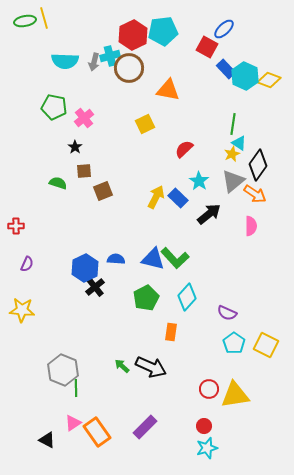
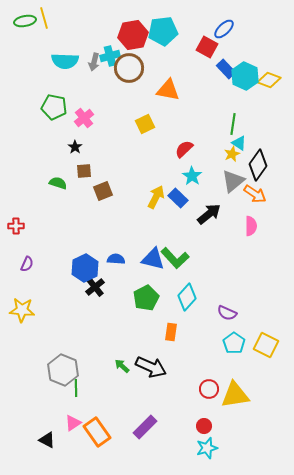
red hexagon at (133, 35): rotated 16 degrees clockwise
cyan star at (199, 181): moved 7 px left, 5 px up
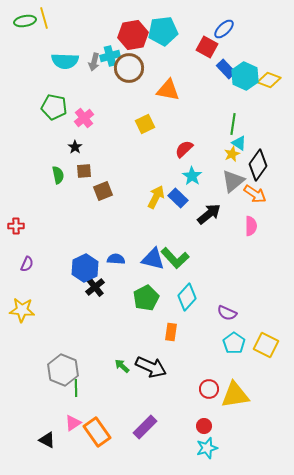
green semicircle at (58, 183): moved 8 px up; rotated 60 degrees clockwise
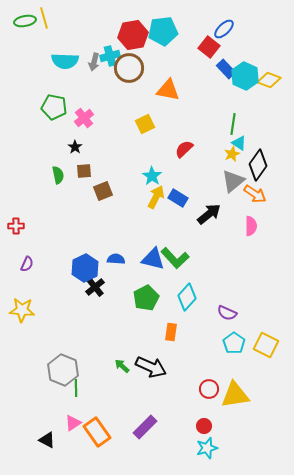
red square at (207, 47): moved 2 px right; rotated 10 degrees clockwise
cyan star at (192, 176): moved 40 px left
blue rectangle at (178, 198): rotated 12 degrees counterclockwise
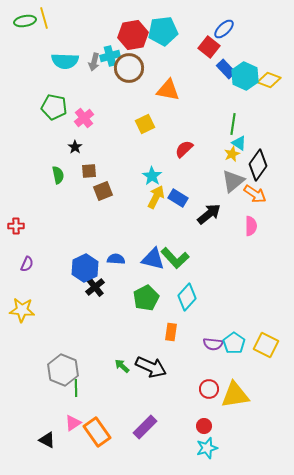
brown square at (84, 171): moved 5 px right
purple semicircle at (227, 313): moved 14 px left, 31 px down; rotated 18 degrees counterclockwise
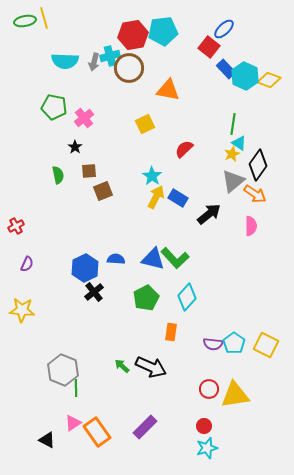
red cross at (16, 226): rotated 28 degrees counterclockwise
black cross at (95, 287): moved 1 px left, 5 px down
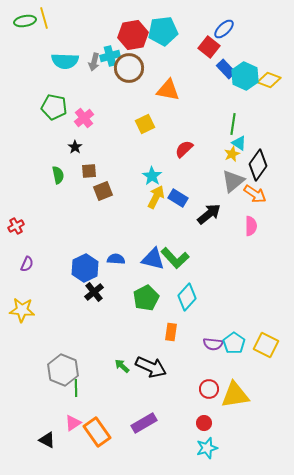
red circle at (204, 426): moved 3 px up
purple rectangle at (145, 427): moved 1 px left, 4 px up; rotated 15 degrees clockwise
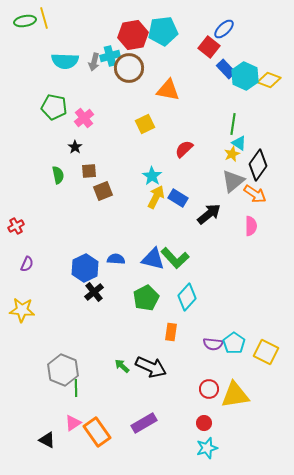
yellow square at (266, 345): moved 7 px down
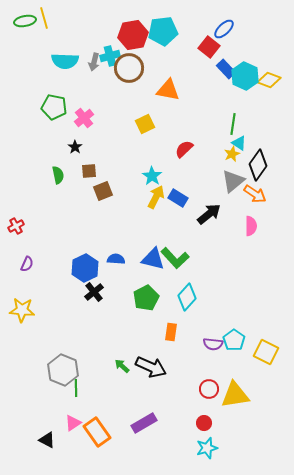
cyan pentagon at (234, 343): moved 3 px up
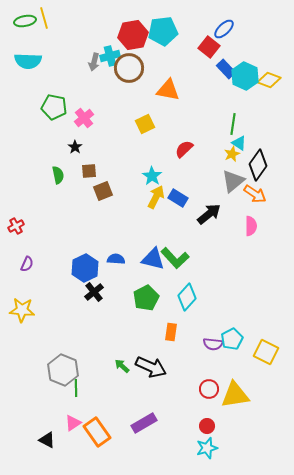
cyan semicircle at (65, 61): moved 37 px left
cyan pentagon at (234, 340): moved 2 px left, 1 px up; rotated 10 degrees clockwise
red circle at (204, 423): moved 3 px right, 3 px down
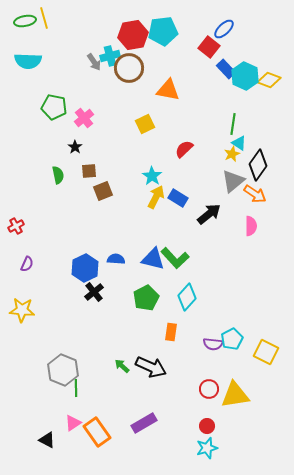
gray arrow at (94, 62): rotated 48 degrees counterclockwise
